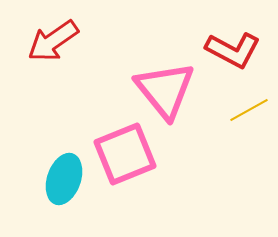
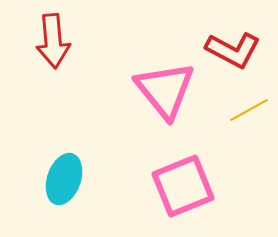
red arrow: rotated 60 degrees counterclockwise
pink square: moved 58 px right, 32 px down
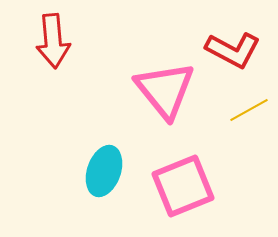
cyan ellipse: moved 40 px right, 8 px up
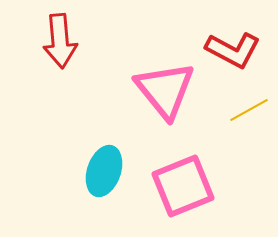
red arrow: moved 7 px right
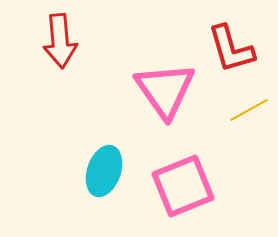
red L-shape: moved 2 px left, 1 px up; rotated 46 degrees clockwise
pink triangle: rotated 4 degrees clockwise
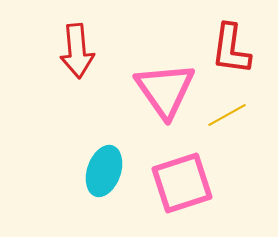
red arrow: moved 17 px right, 10 px down
red L-shape: rotated 24 degrees clockwise
yellow line: moved 22 px left, 5 px down
pink square: moved 1 px left, 3 px up; rotated 4 degrees clockwise
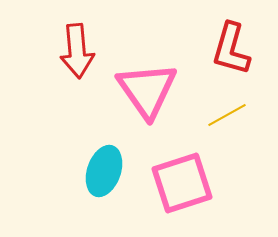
red L-shape: rotated 8 degrees clockwise
pink triangle: moved 18 px left
